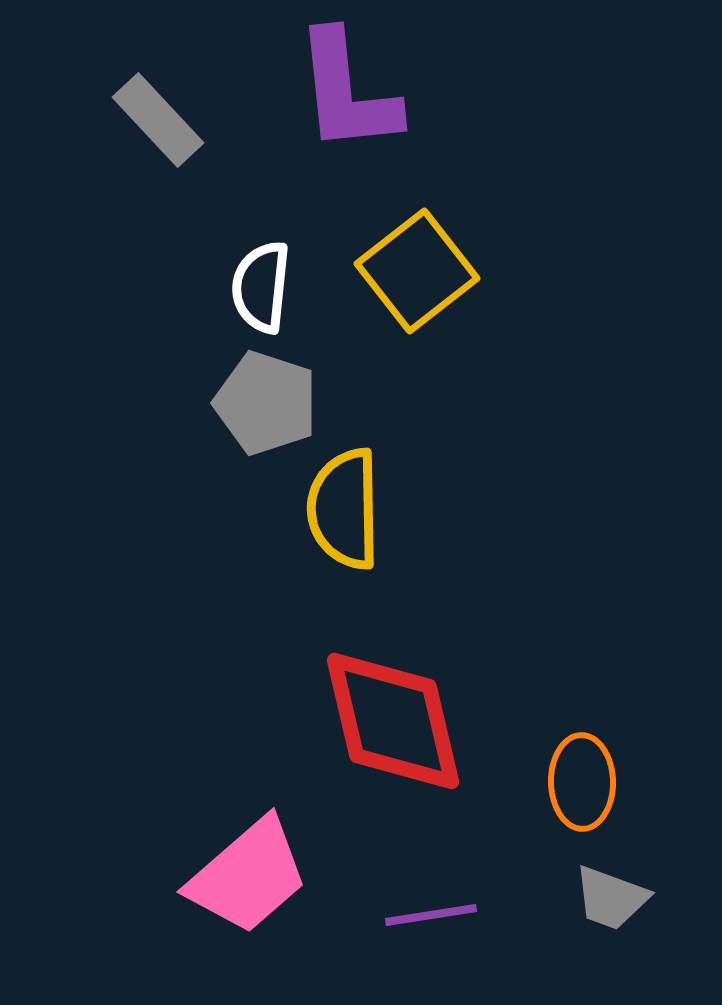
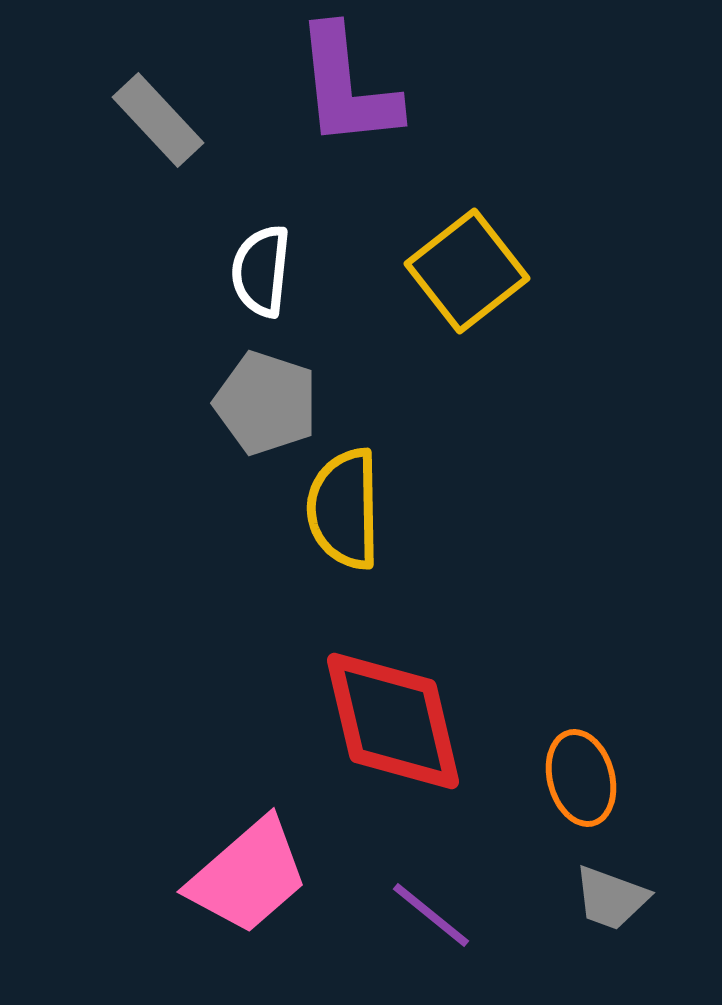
purple L-shape: moved 5 px up
yellow square: moved 50 px right
white semicircle: moved 16 px up
orange ellipse: moved 1 px left, 4 px up; rotated 14 degrees counterclockwise
purple line: rotated 48 degrees clockwise
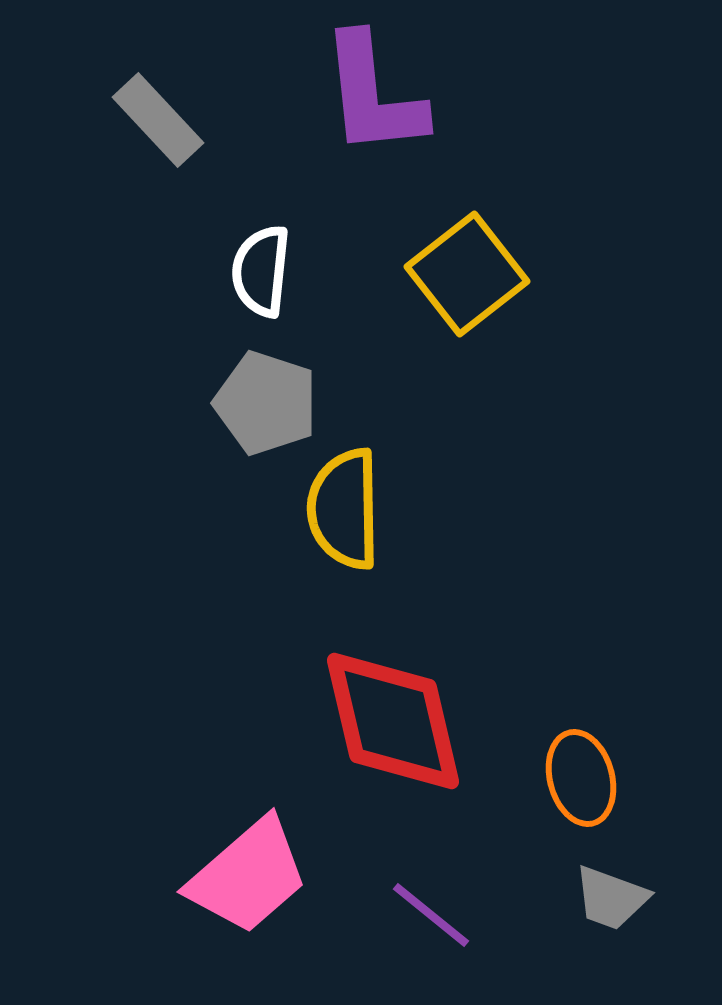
purple L-shape: moved 26 px right, 8 px down
yellow square: moved 3 px down
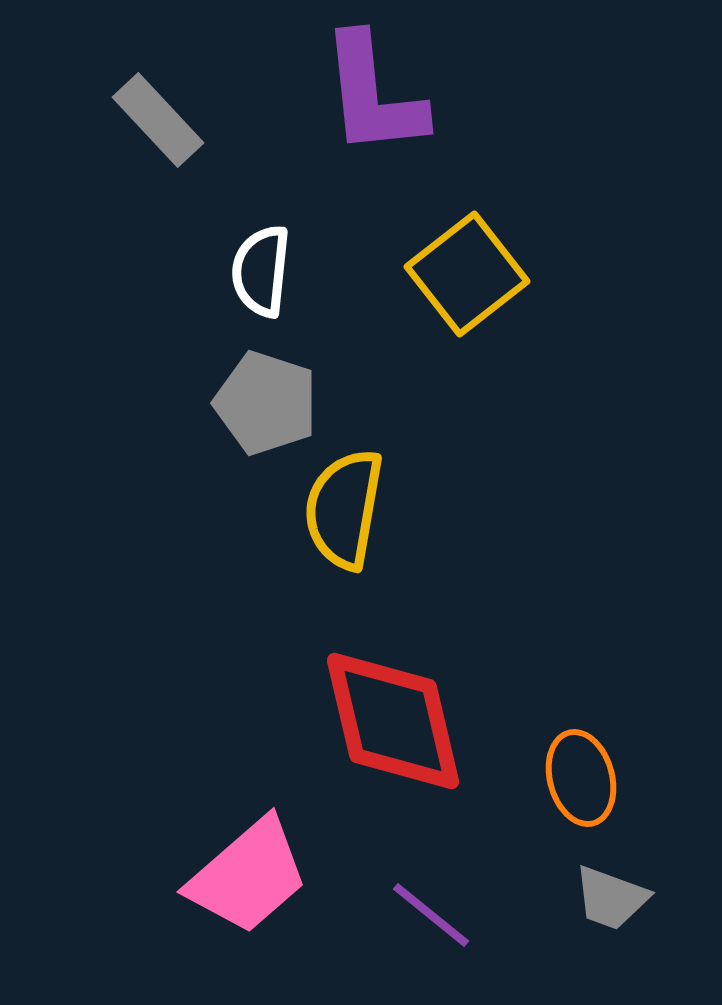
yellow semicircle: rotated 11 degrees clockwise
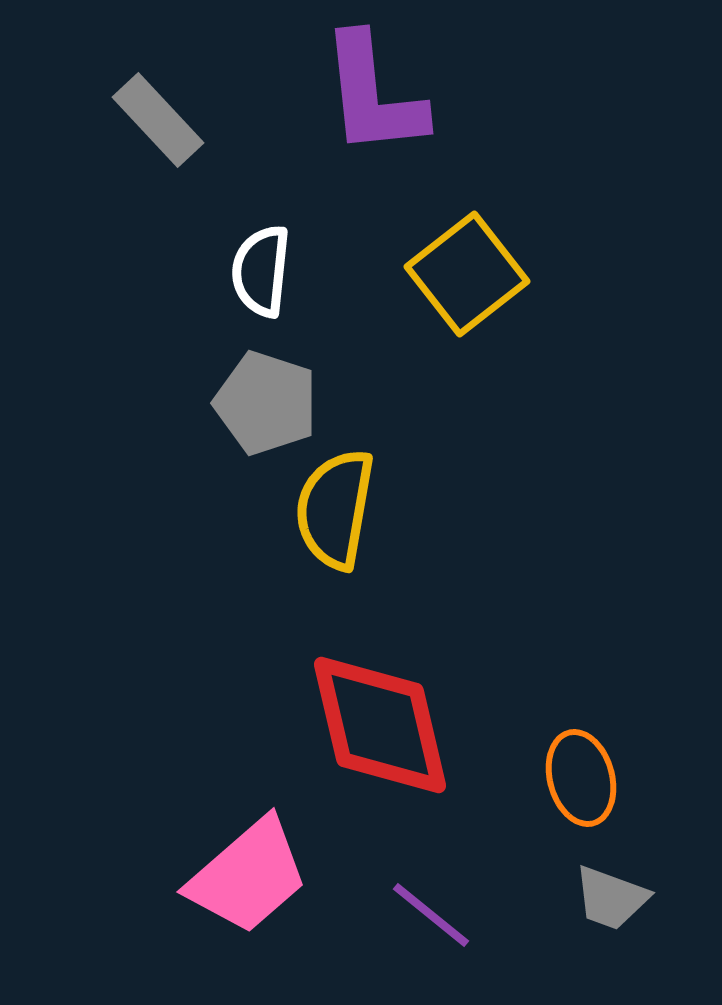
yellow semicircle: moved 9 px left
red diamond: moved 13 px left, 4 px down
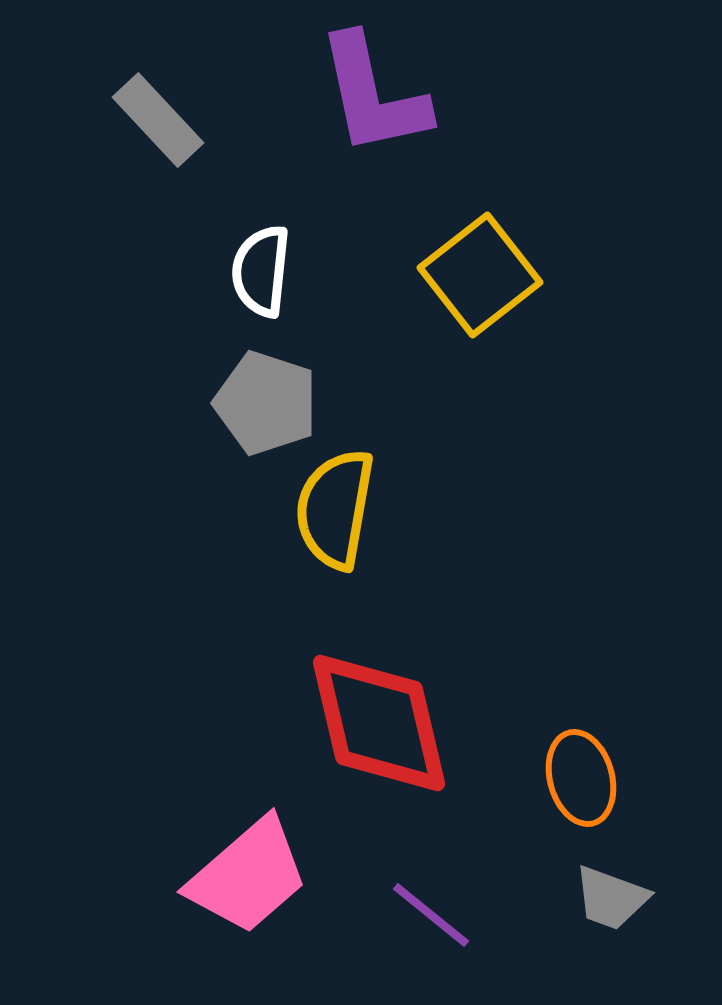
purple L-shape: rotated 6 degrees counterclockwise
yellow square: moved 13 px right, 1 px down
red diamond: moved 1 px left, 2 px up
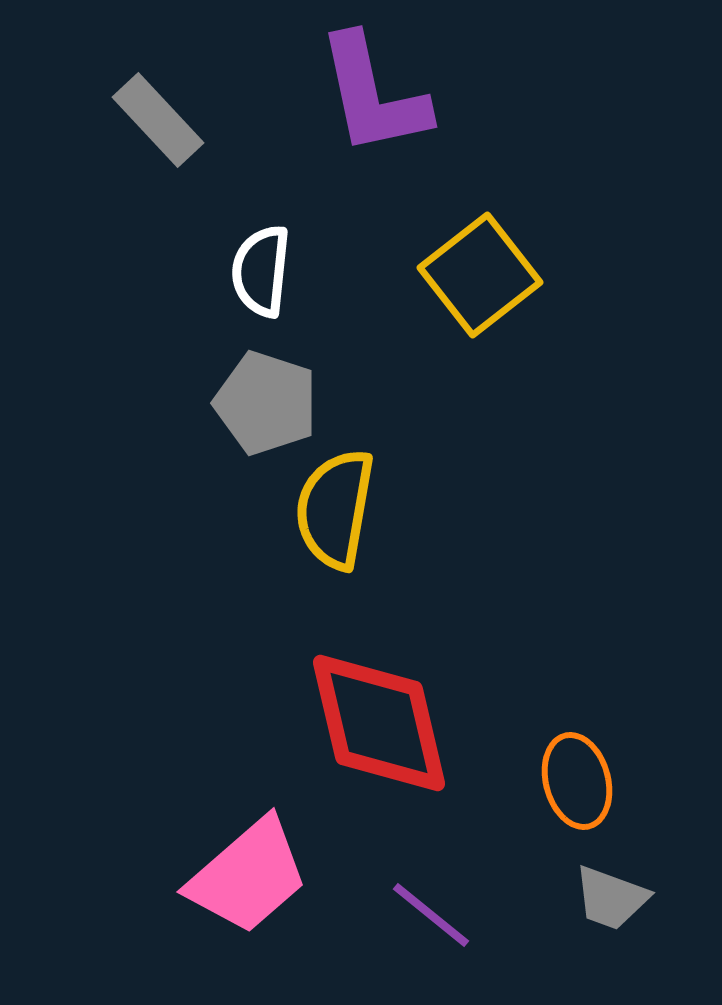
orange ellipse: moved 4 px left, 3 px down
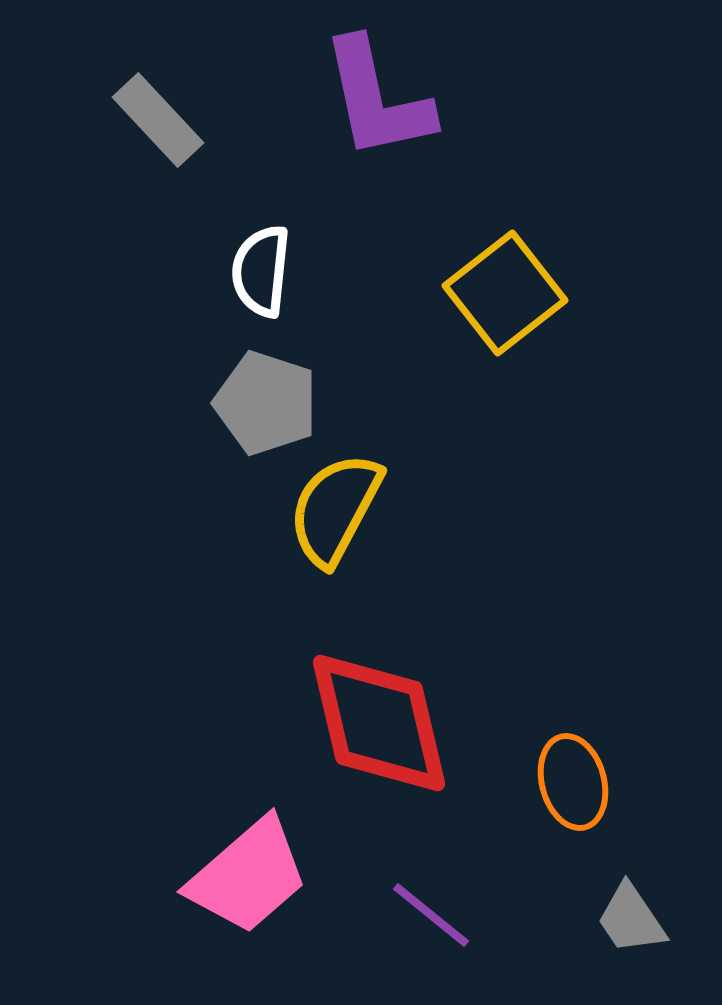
purple L-shape: moved 4 px right, 4 px down
yellow square: moved 25 px right, 18 px down
yellow semicircle: rotated 18 degrees clockwise
orange ellipse: moved 4 px left, 1 px down
gray trapezoid: moved 20 px right, 21 px down; rotated 36 degrees clockwise
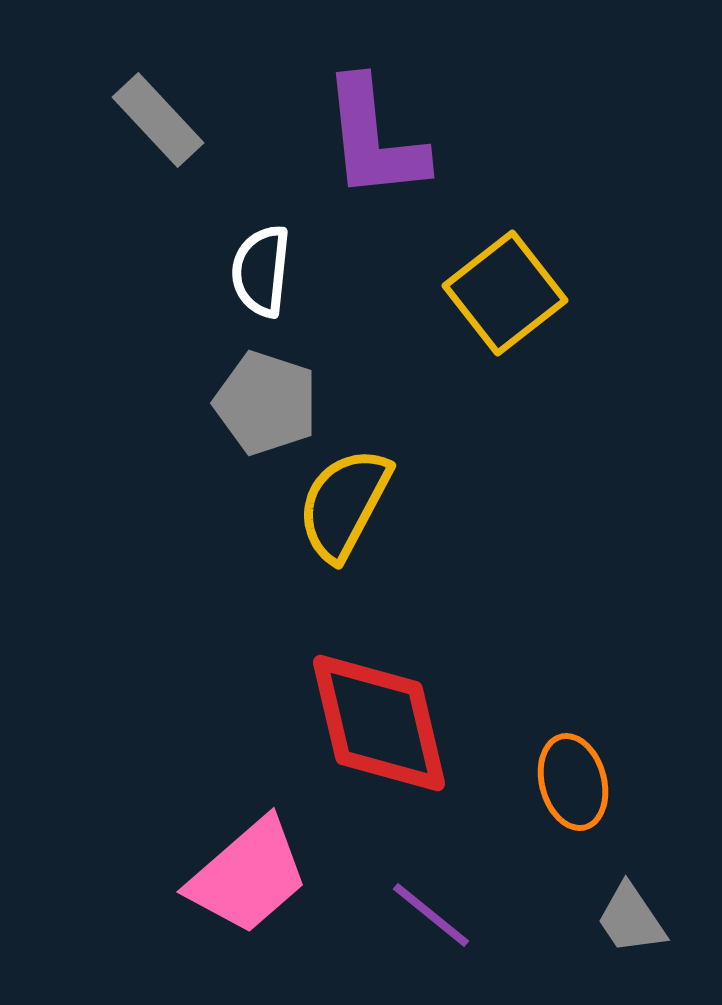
purple L-shape: moved 3 px left, 40 px down; rotated 6 degrees clockwise
yellow semicircle: moved 9 px right, 5 px up
